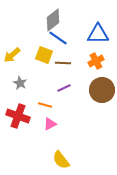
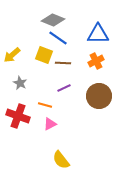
gray diamond: rotated 60 degrees clockwise
brown circle: moved 3 px left, 6 px down
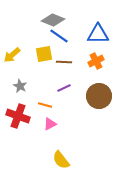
blue line: moved 1 px right, 2 px up
yellow square: moved 1 px up; rotated 30 degrees counterclockwise
brown line: moved 1 px right, 1 px up
gray star: moved 3 px down
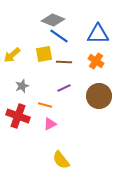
orange cross: rotated 28 degrees counterclockwise
gray star: moved 2 px right; rotated 24 degrees clockwise
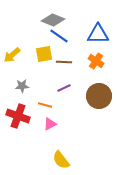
gray star: rotated 16 degrees clockwise
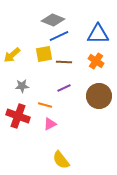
blue line: rotated 60 degrees counterclockwise
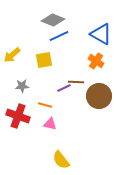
blue triangle: moved 3 px right; rotated 30 degrees clockwise
yellow square: moved 6 px down
brown line: moved 12 px right, 20 px down
pink triangle: rotated 40 degrees clockwise
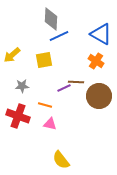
gray diamond: moved 2 px left, 1 px up; rotated 70 degrees clockwise
